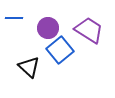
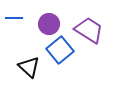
purple circle: moved 1 px right, 4 px up
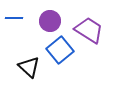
purple circle: moved 1 px right, 3 px up
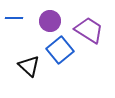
black triangle: moved 1 px up
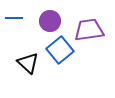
purple trapezoid: rotated 40 degrees counterclockwise
black triangle: moved 1 px left, 3 px up
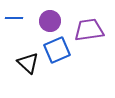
blue square: moved 3 px left; rotated 16 degrees clockwise
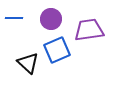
purple circle: moved 1 px right, 2 px up
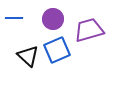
purple circle: moved 2 px right
purple trapezoid: rotated 8 degrees counterclockwise
black triangle: moved 7 px up
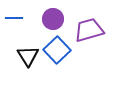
blue square: rotated 20 degrees counterclockwise
black triangle: rotated 15 degrees clockwise
